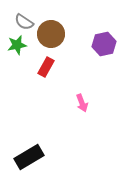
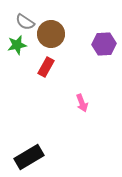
gray semicircle: moved 1 px right
purple hexagon: rotated 10 degrees clockwise
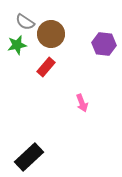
purple hexagon: rotated 10 degrees clockwise
red rectangle: rotated 12 degrees clockwise
black rectangle: rotated 12 degrees counterclockwise
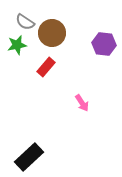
brown circle: moved 1 px right, 1 px up
pink arrow: rotated 12 degrees counterclockwise
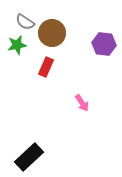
red rectangle: rotated 18 degrees counterclockwise
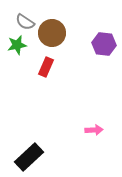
pink arrow: moved 12 px right, 27 px down; rotated 60 degrees counterclockwise
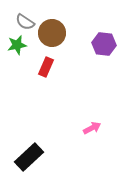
pink arrow: moved 2 px left, 2 px up; rotated 24 degrees counterclockwise
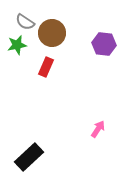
pink arrow: moved 6 px right, 1 px down; rotated 30 degrees counterclockwise
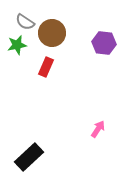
purple hexagon: moved 1 px up
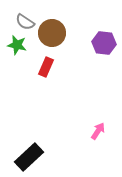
green star: rotated 24 degrees clockwise
pink arrow: moved 2 px down
